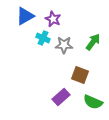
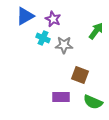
green arrow: moved 3 px right, 11 px up
purple rectangle: rotated 42 degrees clockwise
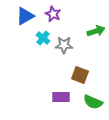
purple star: moved 5 px up
green arrow: rotated 36 degrees clockwise
cyan cross: rotated 16 degrees clockwise
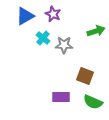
brown square: moved 5 px right, 1 px down
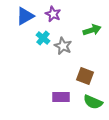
green arrow: moved 4 px left, 1 px up
gray star: moved 1 px left, 1 px down; rotated 24 degrees clockwise
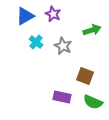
cyan cross: moved 7 px left, 4 px down
purple rectangle: moved 1 px right; rotated 12 degrees clockwise
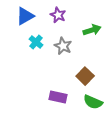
purple star: moved 5 px right, 1 px down
brown square: rotated 24 degrees clockwise
purple rectangle: moved 4 px left
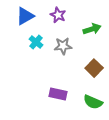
green arrow: moved 1 px up
gray star: rotated 30 degrees counterclockwise
brown square: moved 9 px right, 8 px up
purple rectangle: moved 3 px up
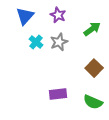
blue triangle: rotated 18 degrees counterclockwise
green arrow: rotated 18 degrees counterclockwise
gray star: moved 4 px left, 4 px up; rotated 18 degrees counterclockwise
purple rectangle: rotated 18 degrees counterclockwise
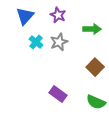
green arrow: rotated 36 degrees clockwise
brown square: moved 1 px right, 1 px up
purple rectangle: rotated 42 degrees clockwise
green semicircle: moved 3 px right
